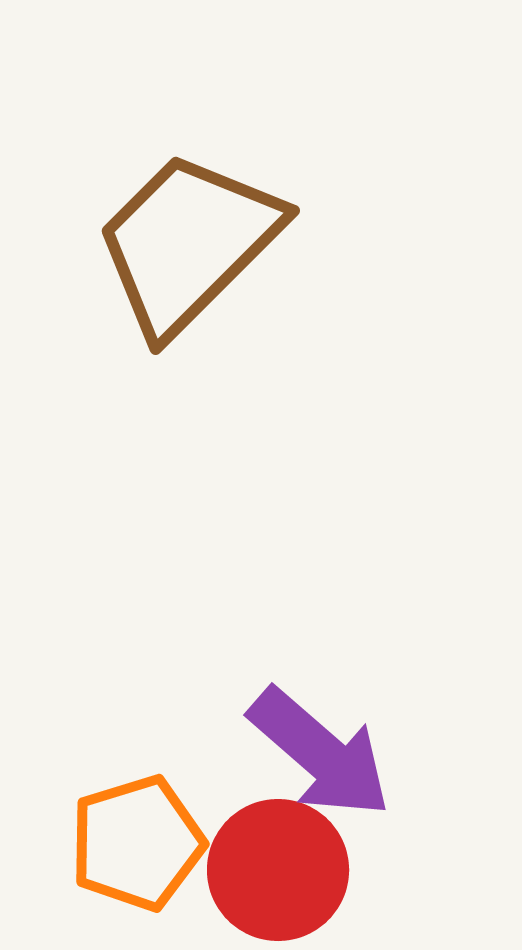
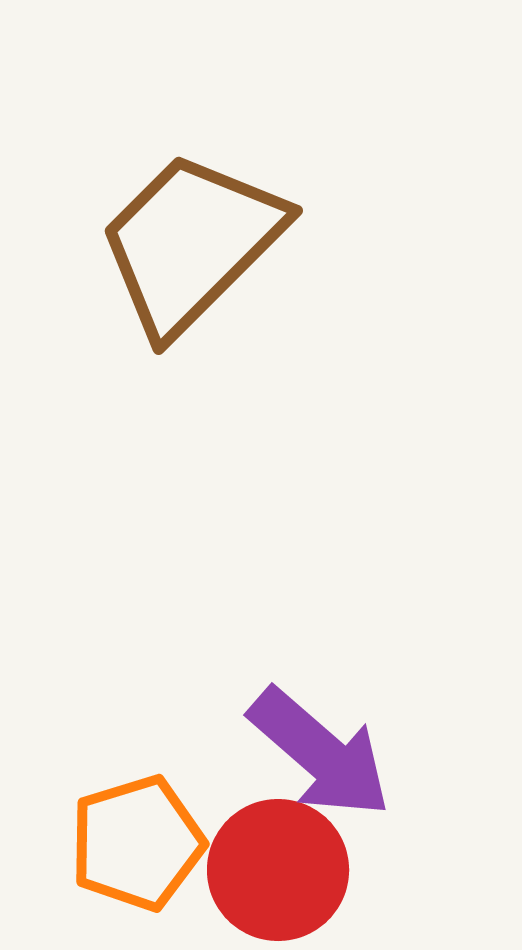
brown trapezoid: moved 3 px right
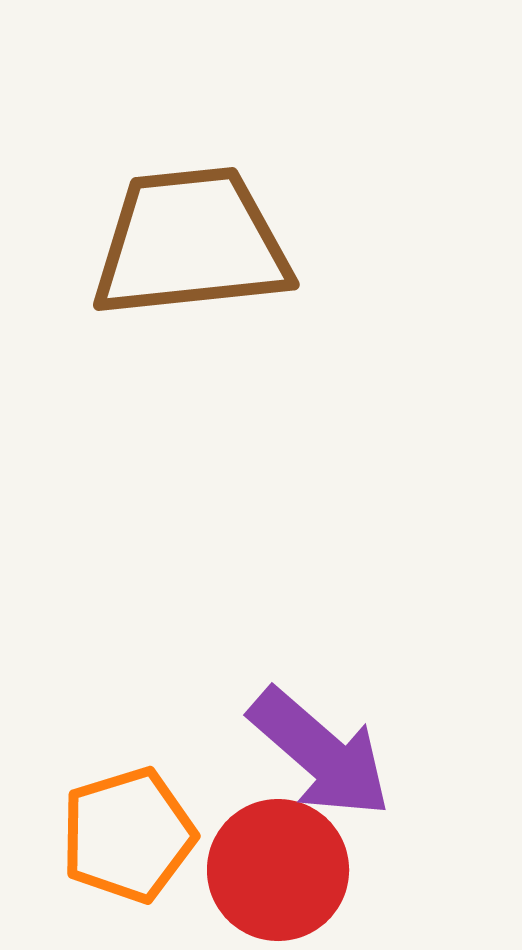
brown trapezoid: rotated 39 degrees clockwise
orange pentagon: moved 9 px left, 8 px up
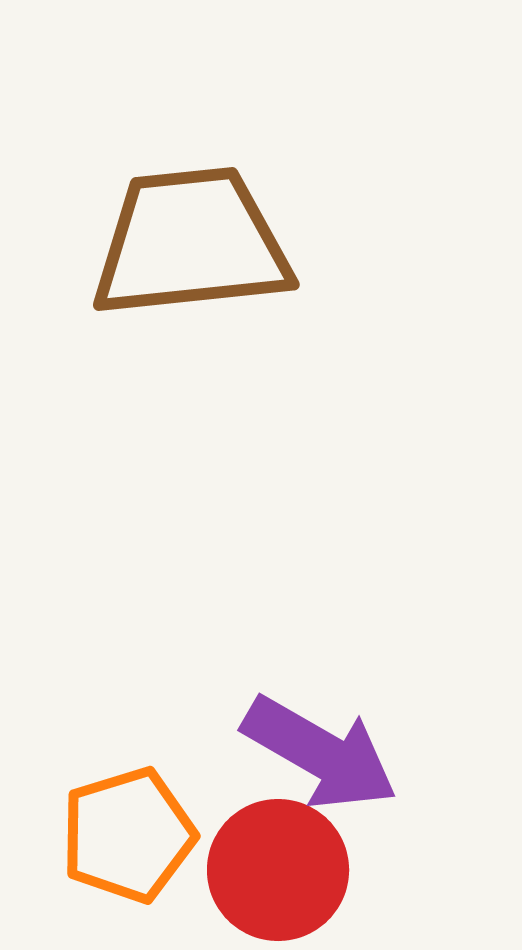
purple arrow: rotated 11 degrees counterclockwise
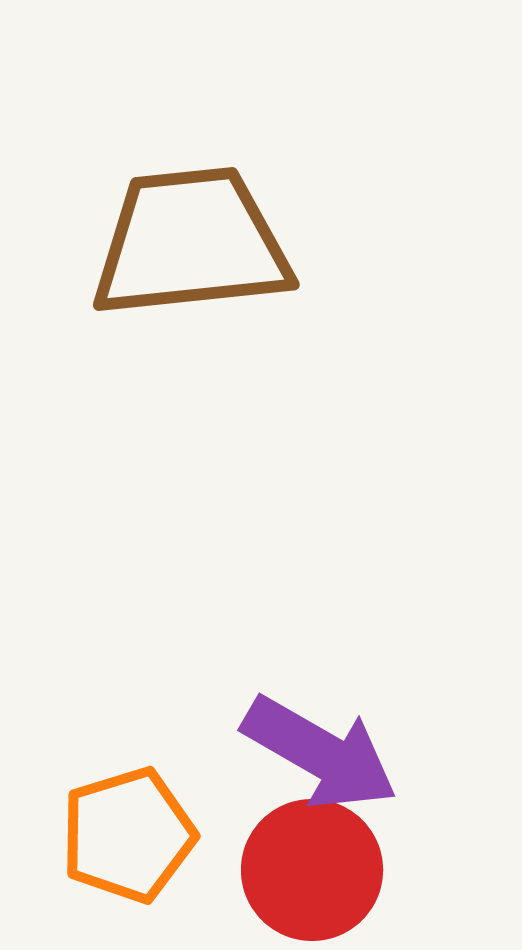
red circle: moved 34 px right
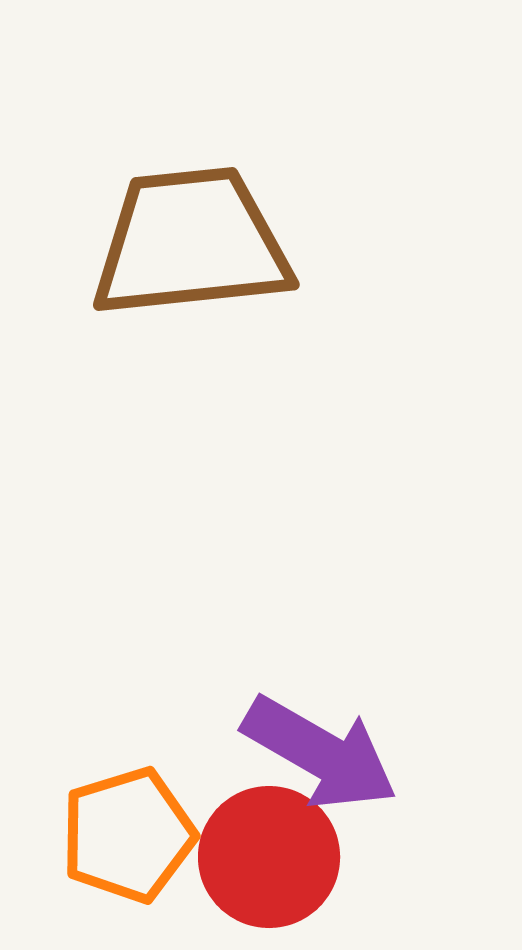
red circle: moved 43 px left, 13 px up
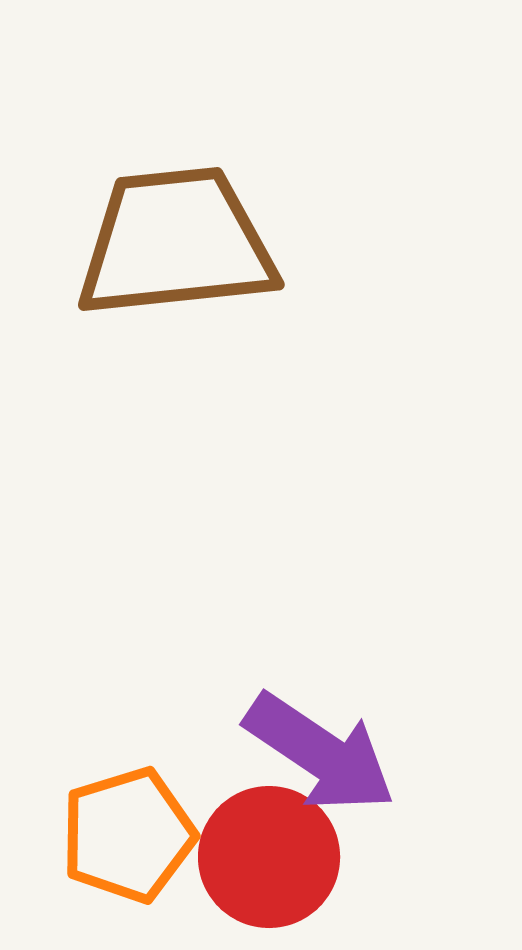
brown trapezoid: moved 15 px left
purple arrow: rotated 4 degrees clockwise
